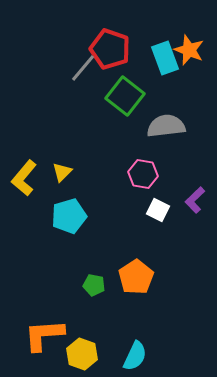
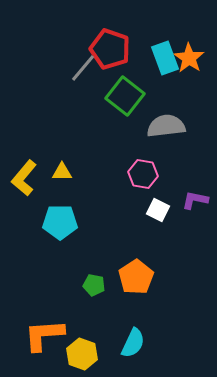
orange star: moved 8 px down; rotated 12 degrees clockwise
yellow triangle: rotated 45 degrees clockwise
purple L-shape: rotated 56 degrees clockwise
cyan pentagon: moved 9 px left, 6 px down; rotated 16 degrees clockwise
cyan semicircle: moved 2 px left, 13 px up
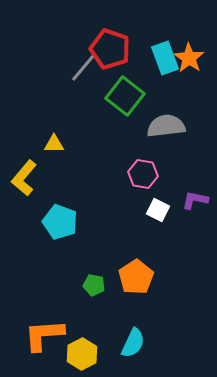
yellow triangle: moved 8 px left, 28 px up
cyan pentagon: rotated 20 degrees clockwise
yellow hexagon: rotated 12 degrees clockwise
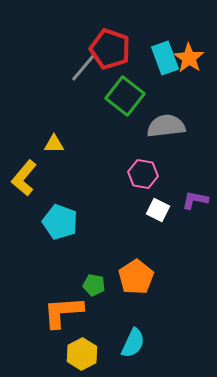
orange L-shape: moved 19 px right, 23 px up
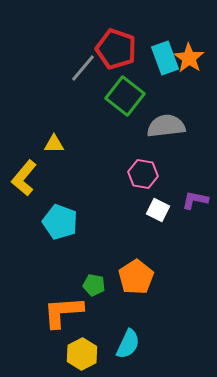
red pentagon: moved 6 px right
cyan semicircle: moved 5 px left, 1 px down
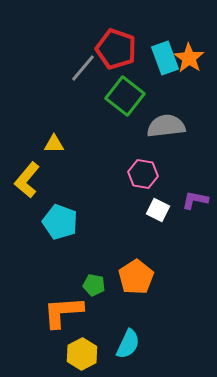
yellow L-shape: moved 3 px right, 2 px down
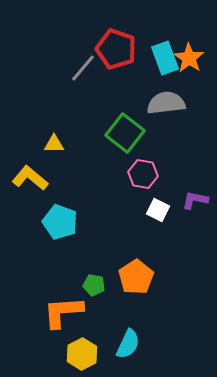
green square: moved 37 px down
gray semicircle: moved 23 px up
yellow L-shape: moved 3 px right, 2 px up; rotated 90 degrees clockwise
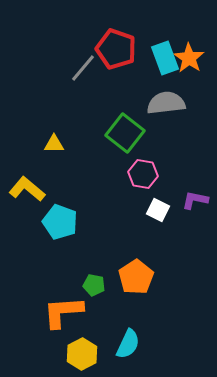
yellow L-shape: moved 3 px left, 11 px down
